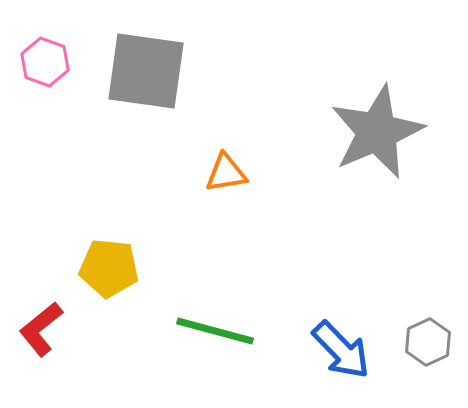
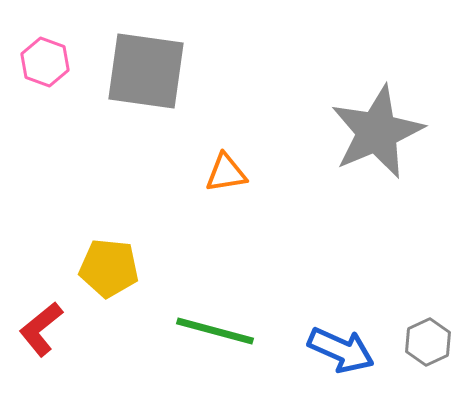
blue arrow: rotated 22 degrees counterclockwise
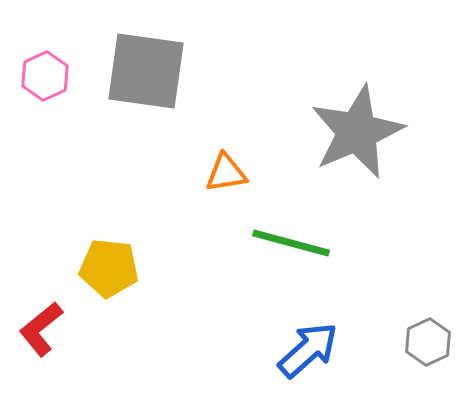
pink hexagon: moved 14 px down; rotated 15 degrees clockwise
gray star: moved 20 px left
green line: moved 76 px right, 88 px up
blue arrow: moved 33 px left; rotated 66 degrees counterclockwise
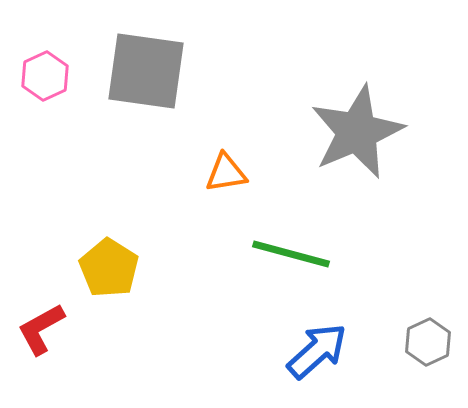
green line: moved 11 px down
yellow pentagon: rotated 26 degrees clockwise
red L-shape: rotated 10 degrees clockwise
blue arrow: moved 9 px right, 1 px down
